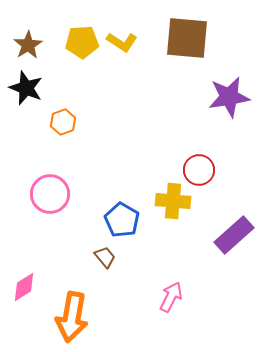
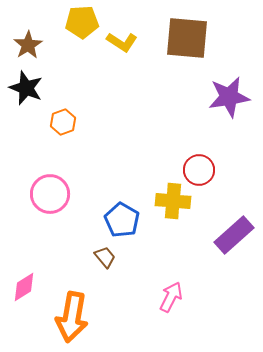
yellow pentagon: moved 20 px up
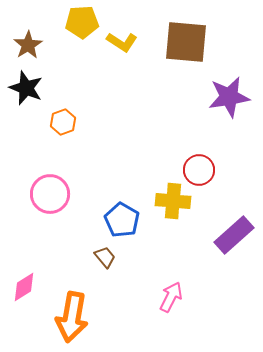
brown square: moved 1 px left, 4 px down
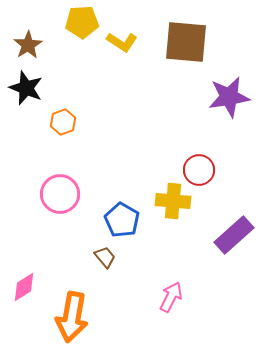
pink circle: moved 10 px right
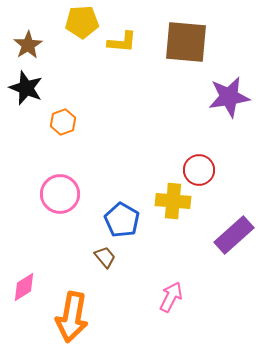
yellow L-shape: rotated 28 degrees counterclockwise
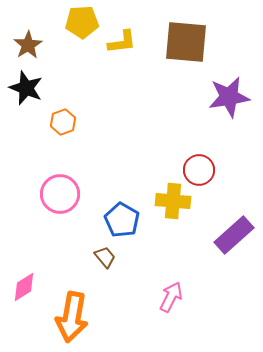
yellow L-shape: rotated 12 degrees counterclockwise
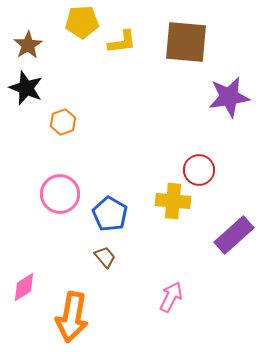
blue pentagon: moved 12 px left, 6 px up
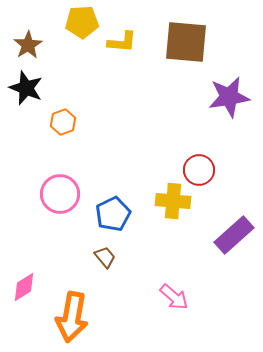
yellow L-shape: rotated 12 degrees clockwise
blue pentagon: moved 3 px right; rotated 16 degrees clockwise
pink arrow: moved 3 px right; rotated 104 degrees clockwise
